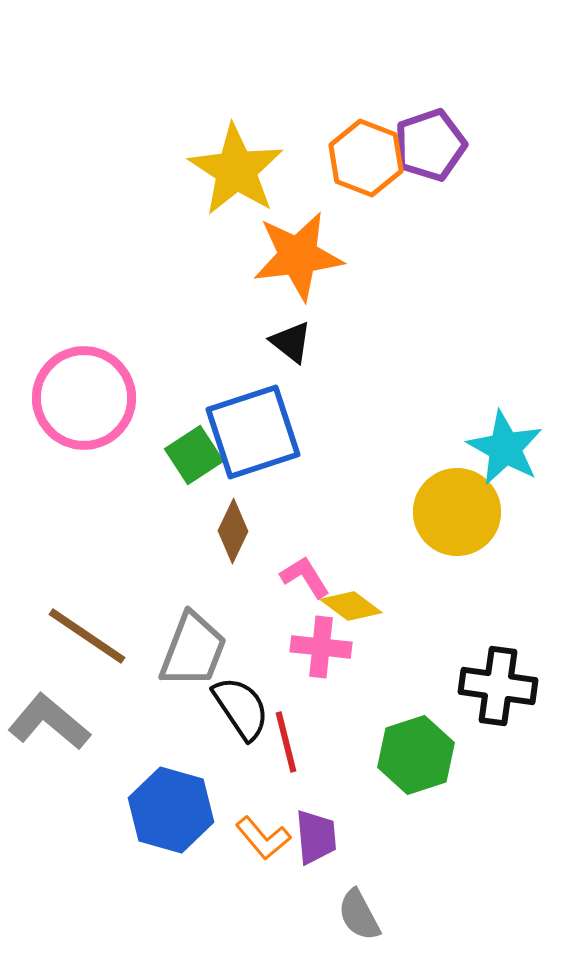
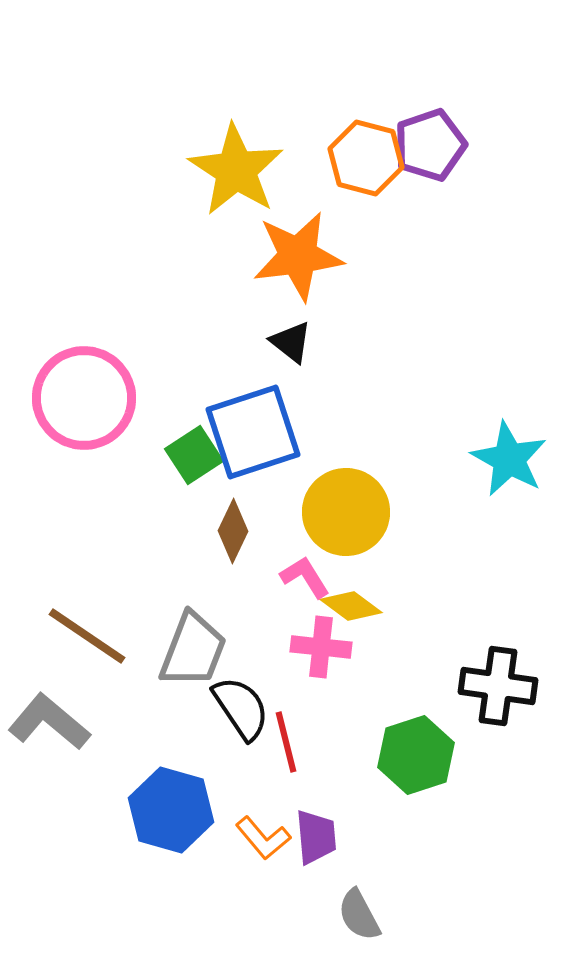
orange hexagon: rotated 6 degrees counterclockwise
cyan star: moved 4 px right, 11 px down
yellow circle: moved 111 px left
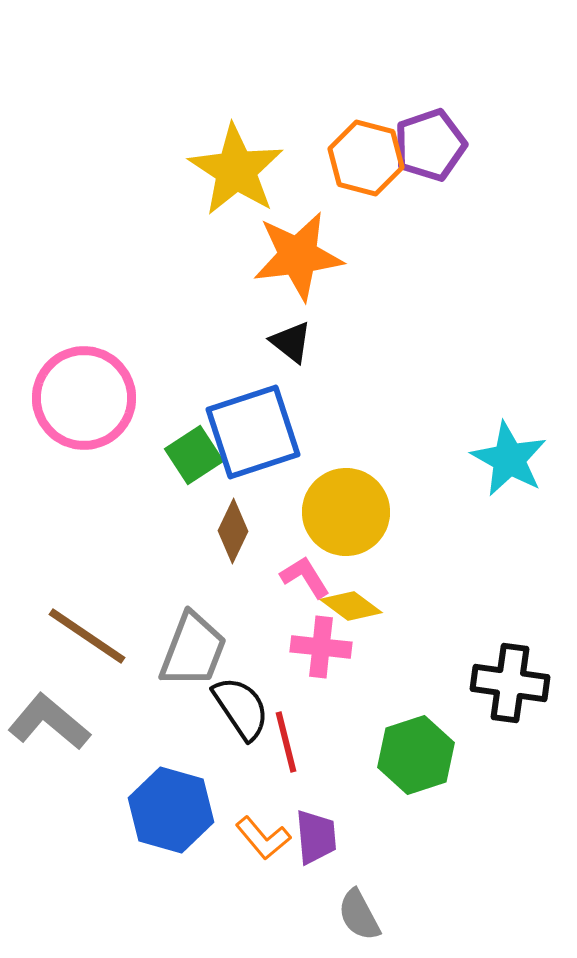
black cross: moved 12 px right, 3 px up
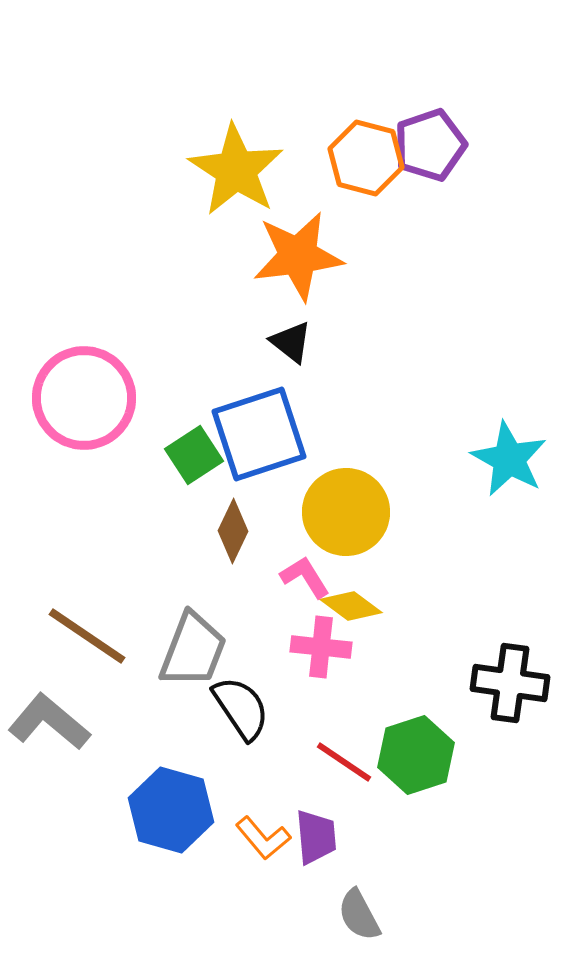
blue square: moved 6 px right, 2 px down
red line: moved 58 px right, 20 px down; rotated 42 degrees counterclockwise
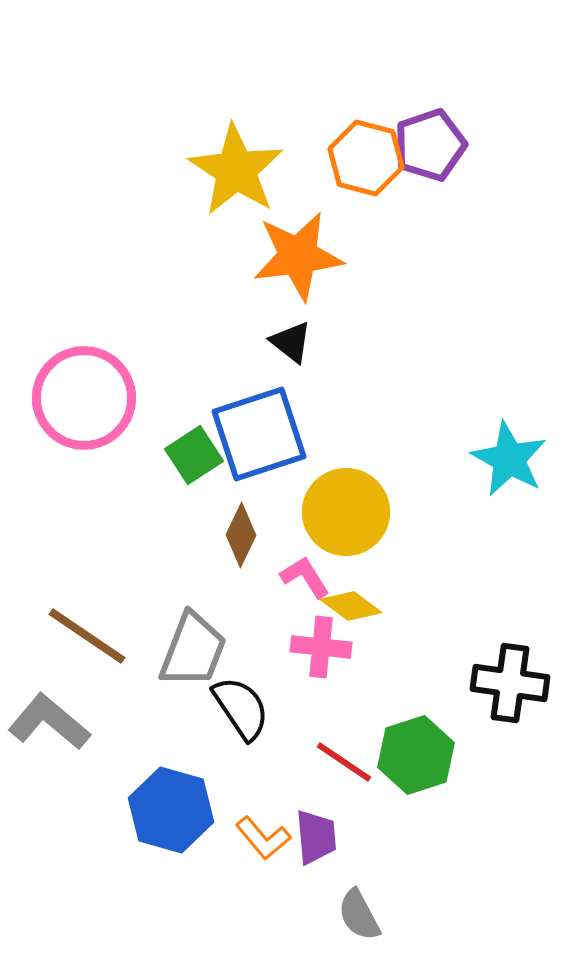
brown diamond: moved 8 px right, 4 px down
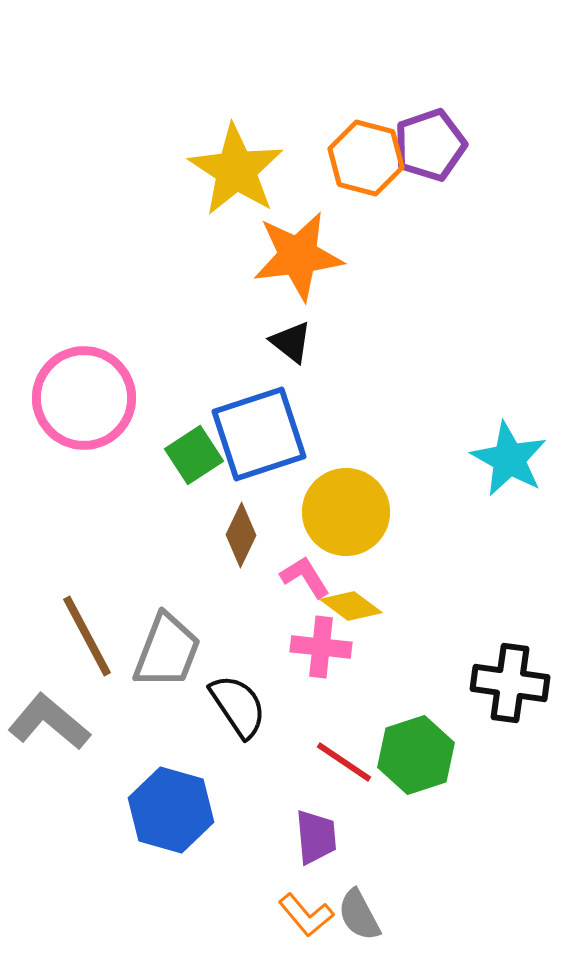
brown line: rotated 28 degrees clockwise
gray trapezoid: moved 26 px left, 1 px down
black semicircle: moved 3 px left, 2 px up
orange L-shape: moved 43 px right, 77 px down
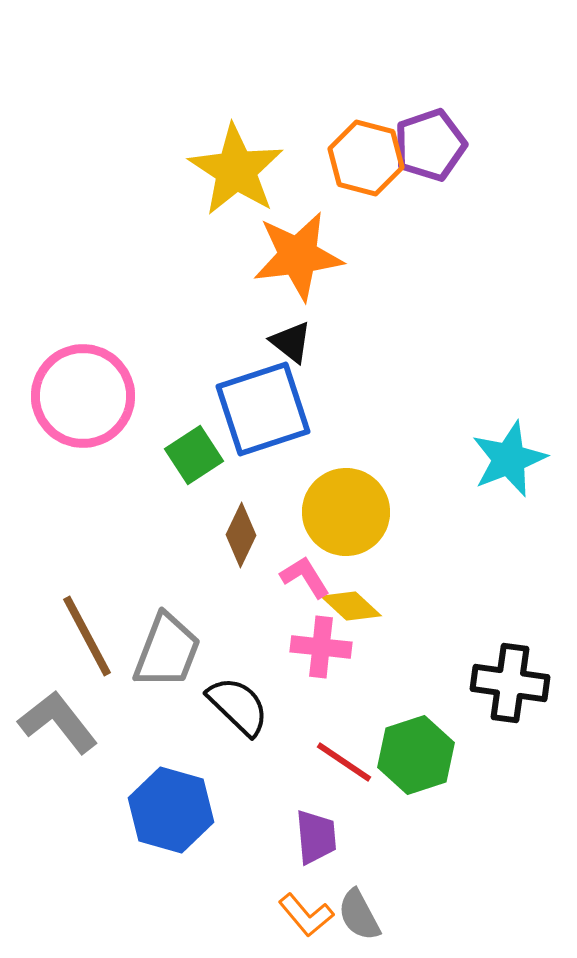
pink circle: moved 1 px left, 2 px up
blue square: moved 4 px right, 25 px up
cyan star: rotated 22 degrees clockwise
yellow diamond: rotated 6 degrees clockwise
black semicircle: rotated 12 degrees counterclockwise
gray L-shape: moved 9 px right; rotated 12 degrees clockwise
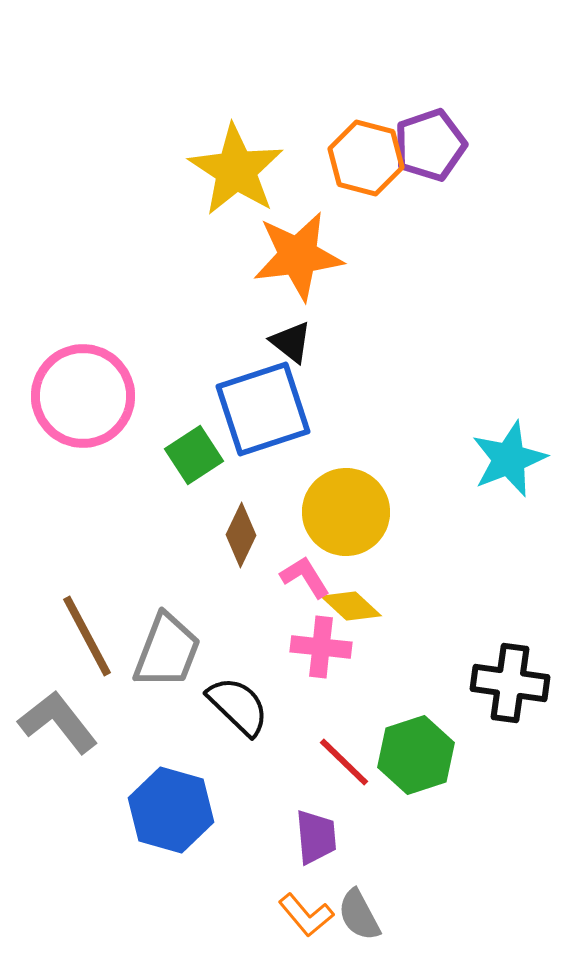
red line: rotated 10 degrees clockwise
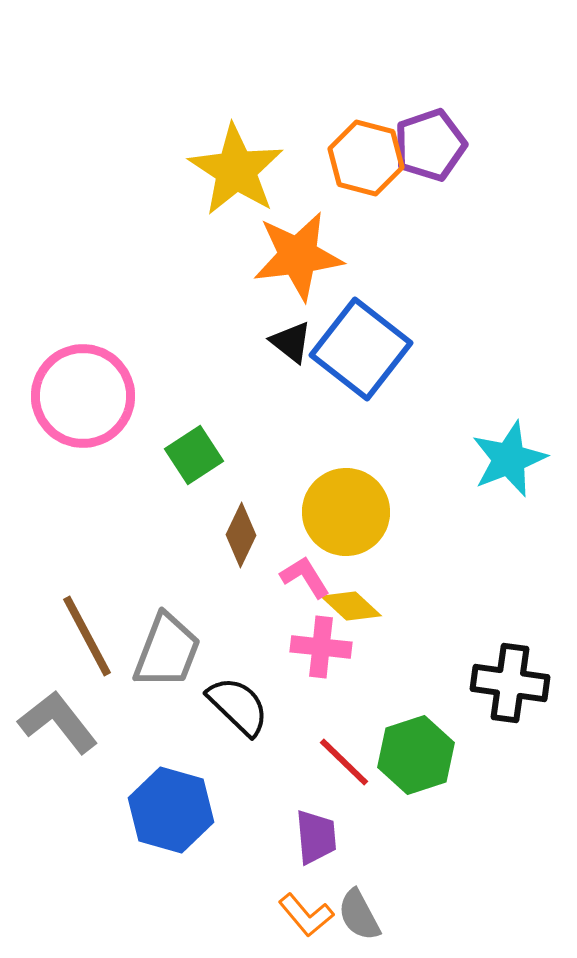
blue square: moved 98 px right, 60 px up; rotated 34 degrees counterclockwise
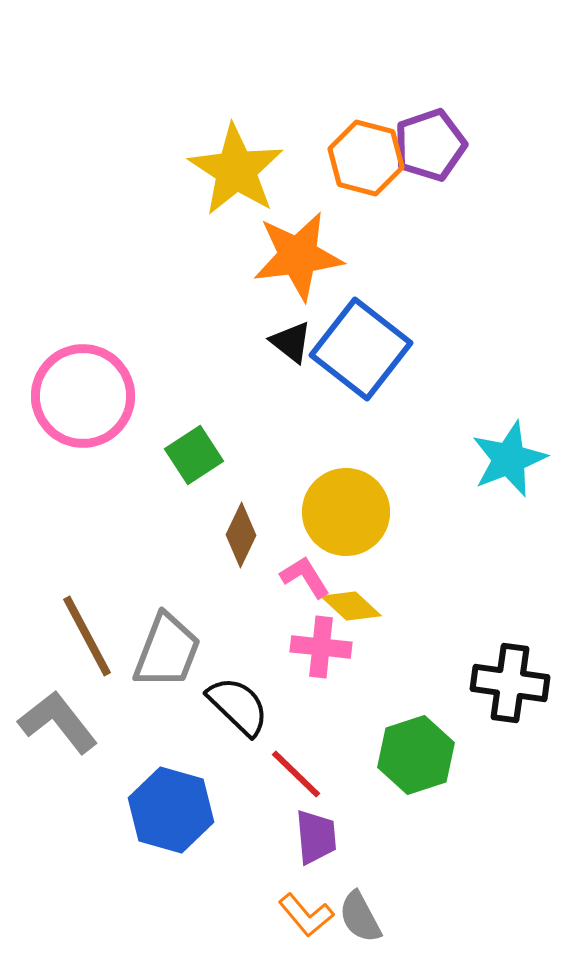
red line: moved 48 px left, 12 px down
gray semicircle: moved 1 px right, 2 px down
